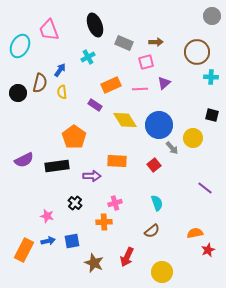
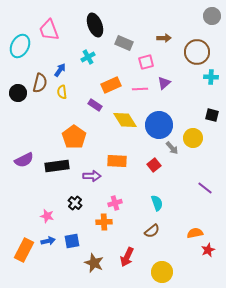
brown arrow at (156, 42): moved 8 px right, 4 px up
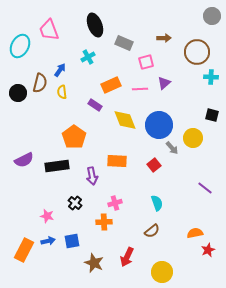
yellow diamond at (125, 120): rotated 10 degrees clockwise
purple arrow at (92, 176): rotated 78 degrees clockwise
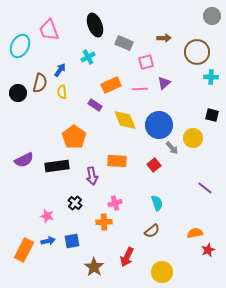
brown star at (94, 263): moved 4 px down; rotated 12 degrees clockwise
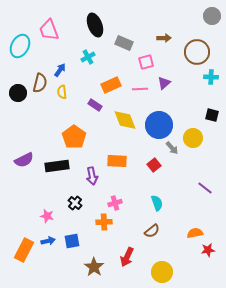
red star at (208, 250): rotated 16 degrees clockwise
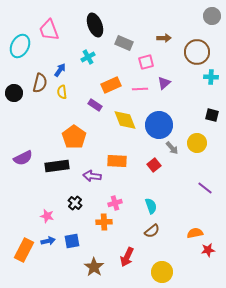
black circle at (18, 93): moved 4 px left
yellow circle at (193, 138): moved 4 px right, 5 px down
purple semicircle at (24, 160): moved 1 px left, 2 px up
purple arrow at (92, 176): rotated 108 degrees clockwise
cyan semicircle at (157, 203): moved 6 px left, 3 px down
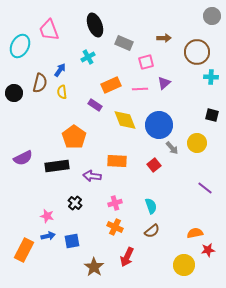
orange cross at (104, 222): moved 11 px right, 5 px down; rotated 28 degrees clockwise
blue arrow at (48, 241): moved 5 px up
yellow circle at (162, 272): moved 22 px right, 7 px up
